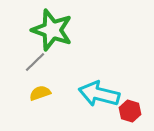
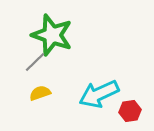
green star: moved 5 px down
cyan arrow: rotated 39 degrees counterclockwise
red hexagon: rotated 25 degrees counterclockwise
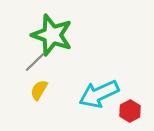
yellow semicircle: moved 1 px left, 3 px up; rotated 40 degrees counterclockwise
red hexagon: rotated 20 degrees counterclockwise
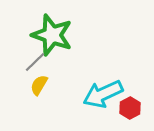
yellow semicircle: moved 5 px up
cyan arrow: moved 4 px right
red hexagon: moved 3 px up
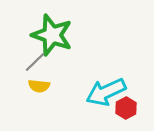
yellow semicircle: moved 1 px down; rotated 115 degrees counterclockwise
cyan arrow: moved 3 px right, 2 px up
red hexagon: moved 4 px left
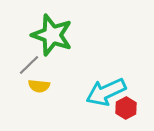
gray line: moved 6 px left, 3 px down
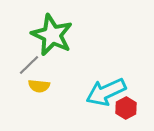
green star: rotated 6 degrees clockwise
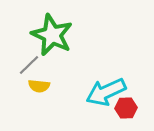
red hexagon: rotated 25 degrees clockwise
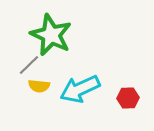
green star: moved 1 px left
cyan arrow: moved 26 px left, 3 px up
red hexagon: moved 2 px right, 10 px up
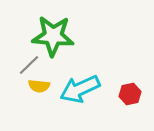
green star: moved 2 px right, 1 px down; rotated 21 degrees counterclockwise
red hexagon: moved 2 px right, 4 px up; rotated 10 degrees counterclockwise
